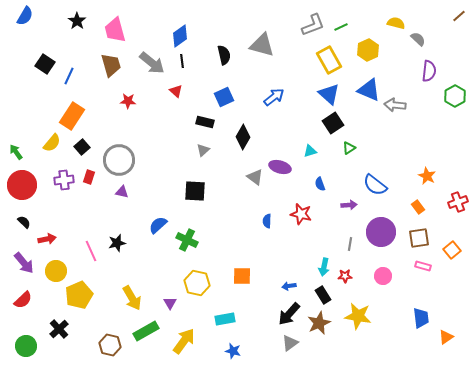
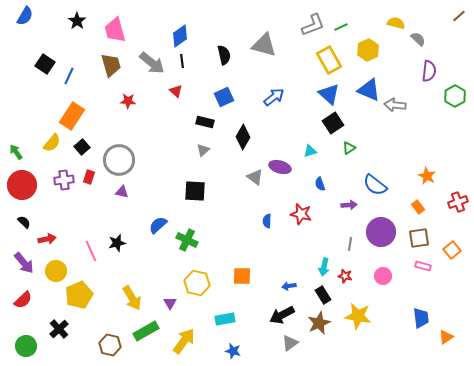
gray triangle at (262, 45): moved 2 px right
red star at (345, 276): rotated 16 degrees clockwise
black arrow at (289, 314): moved 7 px left, 1 px down; rotated 20 degrees clockwise
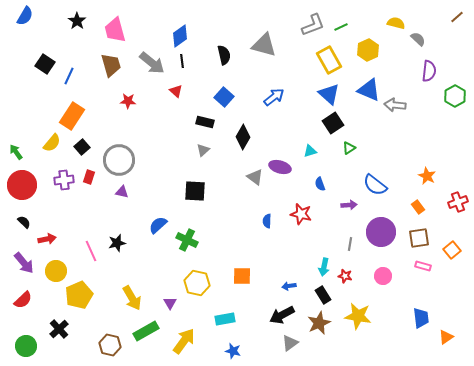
brown line at (459, 16): moved 2 px left, 1 px down
blue square at (224, 97): rotated 24 degrees counterclockwise
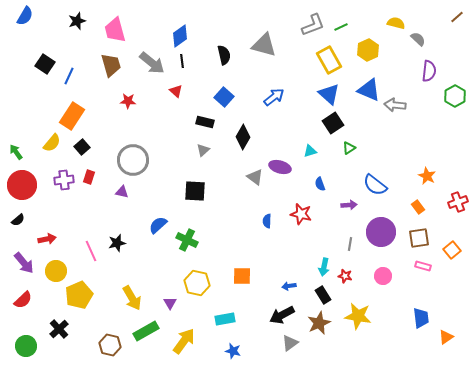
black star at (77, 21): rotated 18 degrees clockwise
gray circle at (119, 160): moved 14 px right
black semicircle at (24, 222): moved 6 px left, 2 px up; rotated 96 degrees clockwise
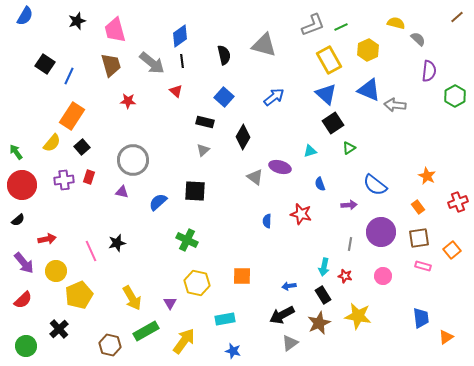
blue triangle at (329, 94): moved 3 px left
blue semicircle at (158, 225): moved 23 px up
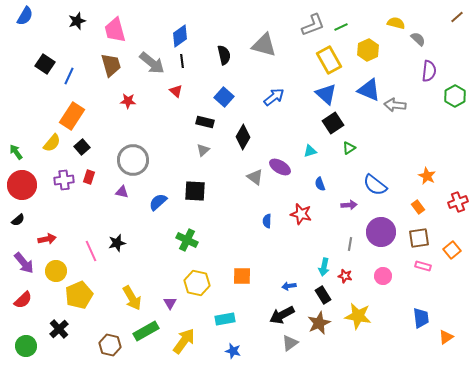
purple ellipse at (280, 167): rotated 15 degrees clockwise
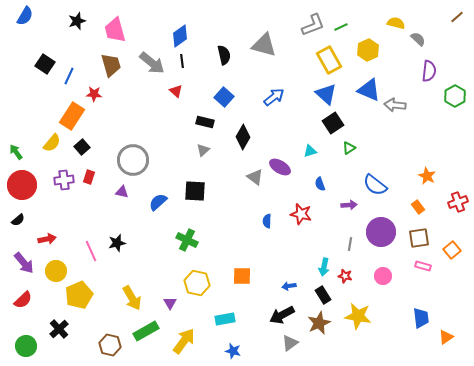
red star at (128, 101): moved 34 px left, 7 px up
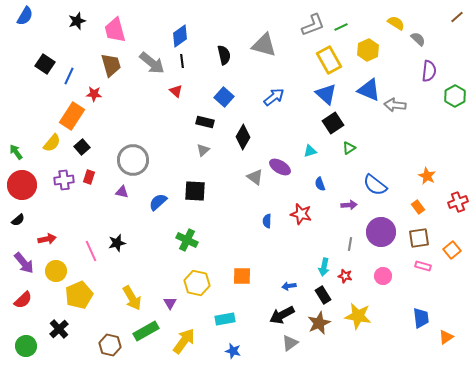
yellow semicircle at (396, 23): rotated 18 degrees clockwise
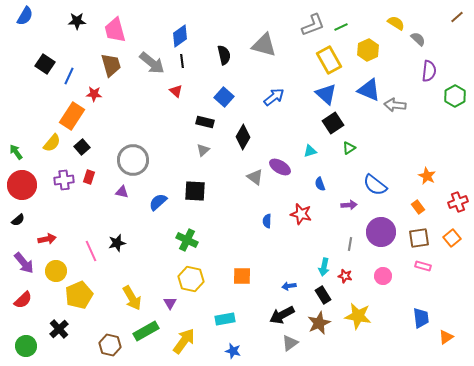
black star at (77, 21): rotated 18 degrees clockwise
orange square at (452, 250): moved 12 px up
yellow hexagon at (197, 283): moved 6 px left, 4 px up
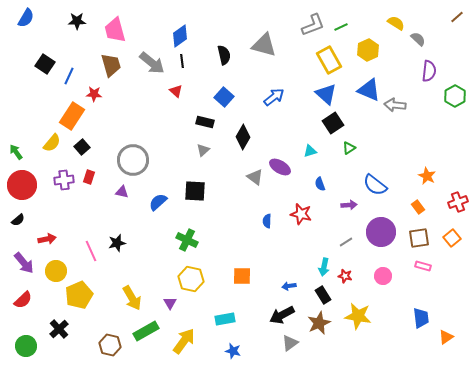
blue semicircle at (25, 16): moved 1 px right, 2 px down
gray line at (350, 244): moved 4 px left, 2 px up; rotated 48 degrees clockwise
